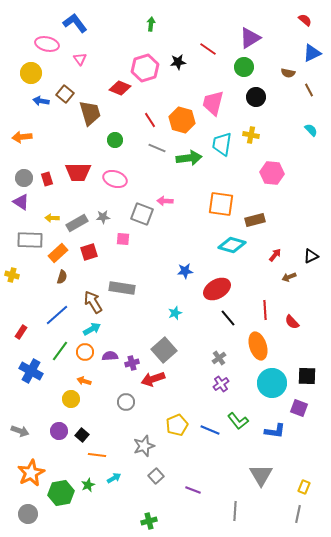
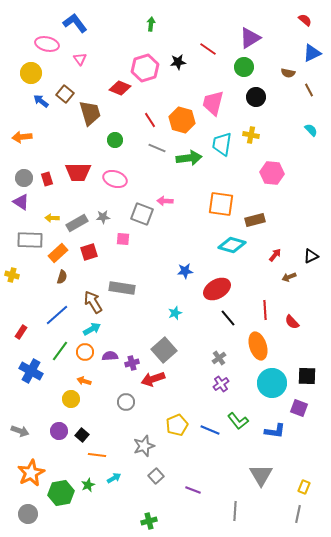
blue arrow at (41, 101): rotated 28 degrees clockwise
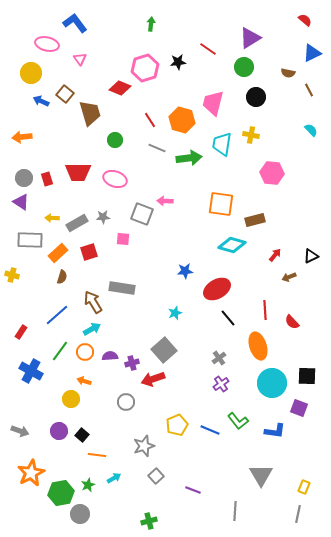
blue arrow at (41, 101): rotated 14 degrees counterclockwise
gray circle at (28, 514): moved 52 px right
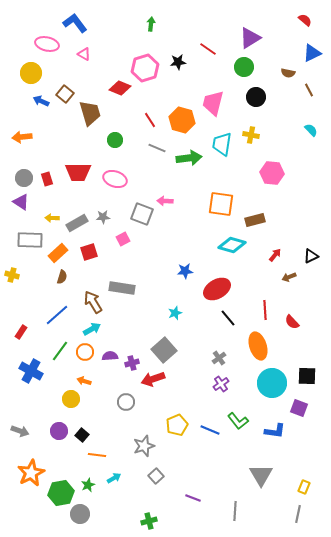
pink triangle at (80, 59): moved 4 px right, 5 px up; rotated 24 degrees counterclockwise
pink square at (123, 239): rotated 32 degrees counterclockwise
purple line at (193, 490): moved 8 px down
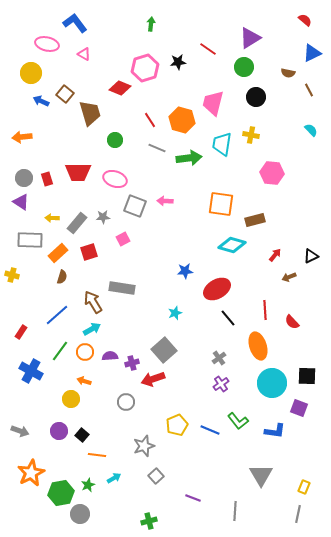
gray square at (142, 214): moved 7 px left, 8 px up
gray rectangle at (77, 223): rotated 20 degrees counterclockwise
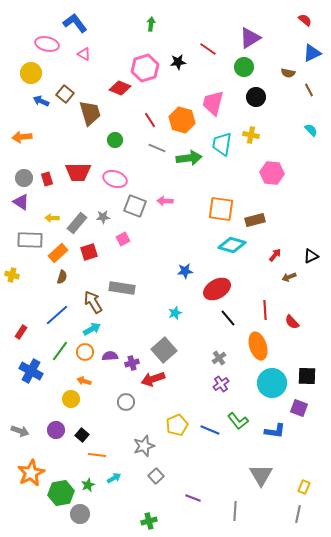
orange square at (221, 204): moved 5 px down
purple circle at (59, 431): moved 3 px left, 1 px up
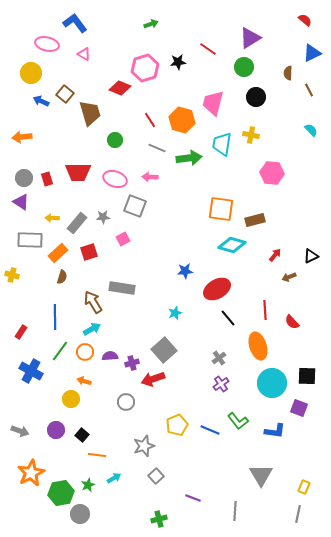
green arrow at (151, 24): rotated 64 degrees clockwise
brown semicircle at (288, 73): rotated 80 degrees clockwise
pink arrow at (165, 201): moved 15 px left, 24 px up
blue line at (57, 315): moved 2 px left, 2 px down; rotated 50 degrees counterclockwise
green cross at (149, 521): moved 10 px right, 2 px up
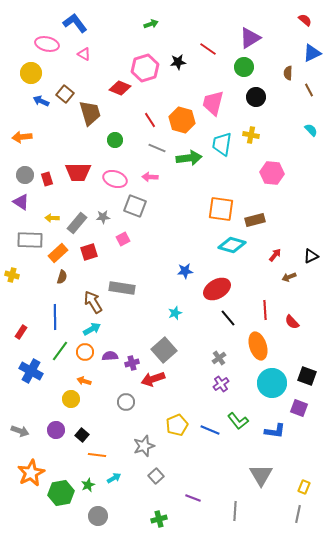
gray circle at (24, 178): moved 1 px right, 3 px up
black square at (307, 376): rotated 18 degrees clockwise
gray circle at (80, 514): moved 18 px right, 2 px down
